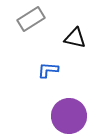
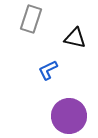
gray rectangle: rotated 40 degrees counterclockwise
blue L-shape: rotated 30 degrees counterclockwise
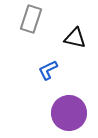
purple circle: moved 3 px up
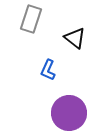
black triangle: rotated 25 degrees clockwise
blue L-shape: rotated 40 degrees counterclockwise
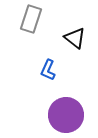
purple circle: moved 3 px left, 2 px down
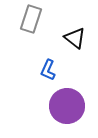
purple circle: moved 1 px right, 9 px up
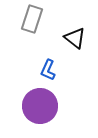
gray rectangle: moved 1 px right
purple circle: moved 27 px left
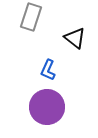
gray rectangle: moved 1 px left, 2 px up
purple circle: moved 7 px right, 1 px down
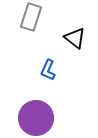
purple circle: moved 11 px left, 11 px down
